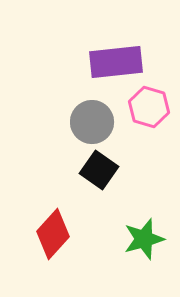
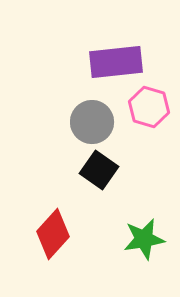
green star: rotated 6 degrees clockwise
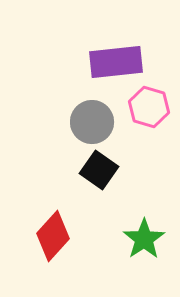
red diamond: moved 2 px down
green star: rotated 24 degrees counterclockwise
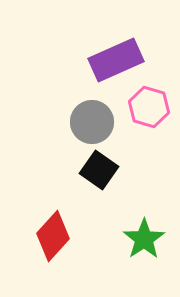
purple rectangle: moved 2 px up; rotated 18 degrees counterclockwise
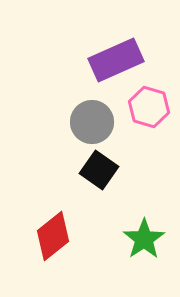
red diamond: rotated 9 degrees clockwise
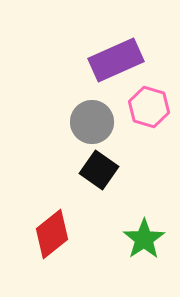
red diamond: moved 1 px left, 2 px up
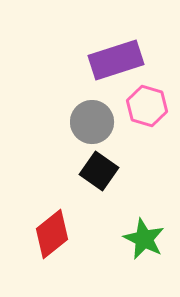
purple rectangle: rotated 6 degrees clockwise
pink hexagon: moved 2 px left, 1 px up
black square: moved 1 px down
green star: rotated 12 degrees counterclockwise
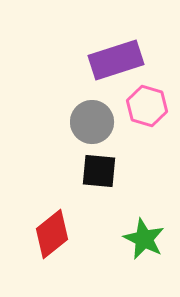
black square: rotated 30 degrees counterclockwise
